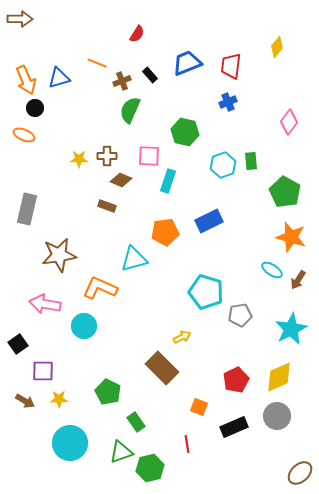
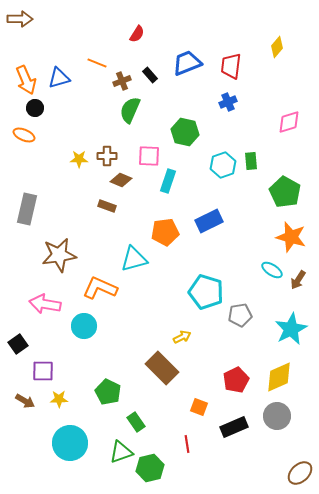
pink diamond at (289, 122): rotated 35 degrees clockwise
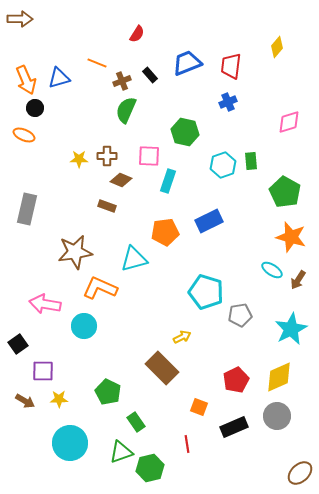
green semicircle at (130, 110): moved 4 px left
brown star at (59, 255): moved 16 px right, 3 px up
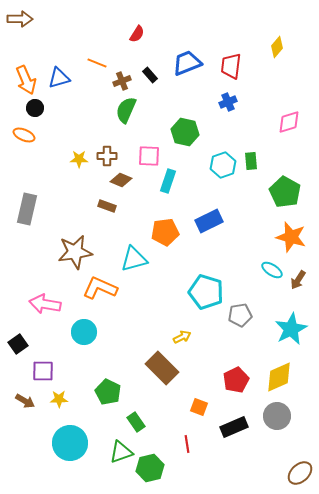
cyan circle at (84, 326): moved 6 px down
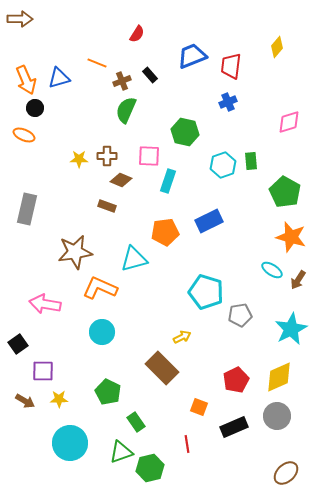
blue trapezoid at (187, 63): moved 5 px right, 7 px up
cyan circle at (84, 332): moved 18 px right
brown ellipse at (300, 473): moved 14 px left
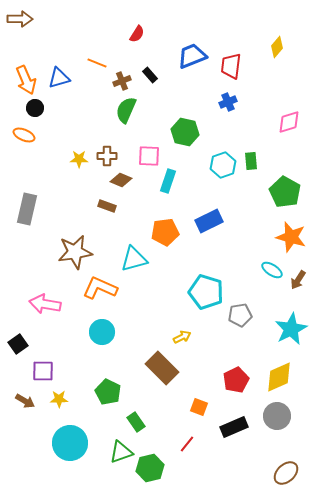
red line at (187, 444): rotated 48 degrees clockwise
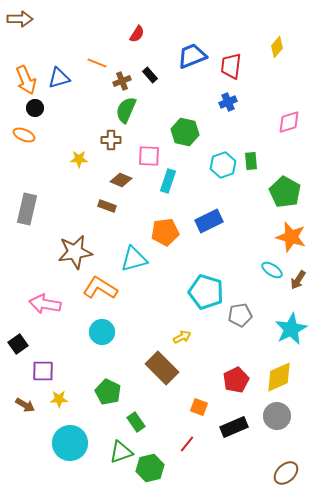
brown cross at (107, 156): moved 4 px right, 16 px up
orange L-shape at (100, 288): rotated 8 degrees clockwise
brown arrow at (25, 401): moved 4 px down
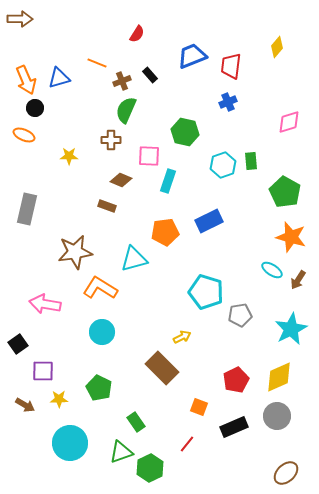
yellow star at (79, 159): moved 10 px left, 3 px up
green pentagon at (108, 392): moved 9 px left, 4 px up
green hexagon at (150, 468): rotated 12 degrees counterclockwise
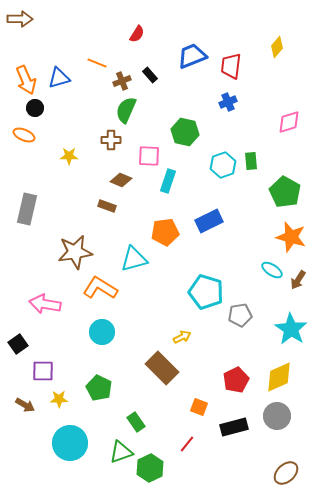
cyan star at (291, 329): rotated 12 degrees counterclockwise
black rectangle at (234, 427): rotated 8 degrees clockwise
